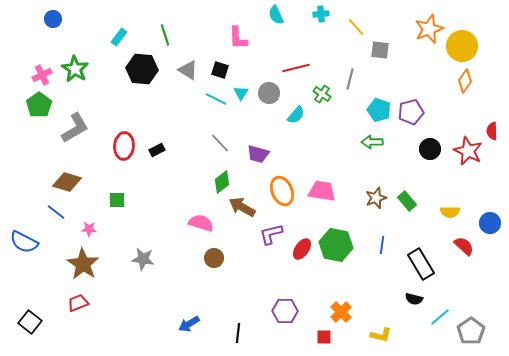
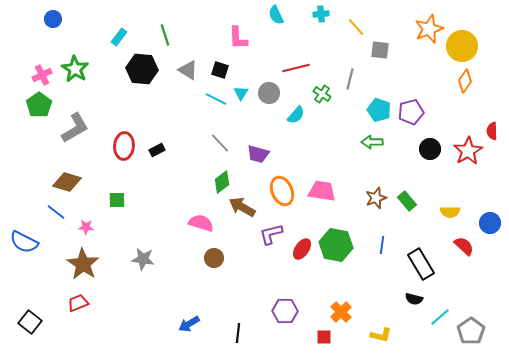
red star at (468, 151): rotated 16 degrees clockwise
pink star at (89, 229): moved 3 px left, 2 px up
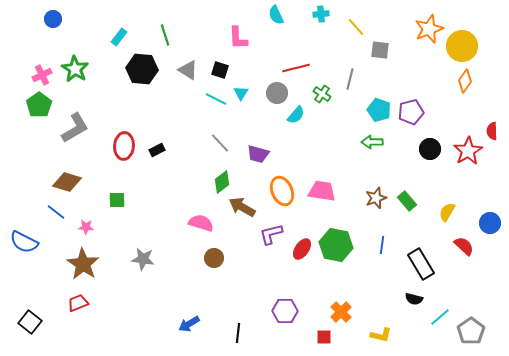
gray circle at (269, 93): moved 8 px right
yellow semicircle at (450, 212): moved 3 px left; rotated 120 degrees clockwise
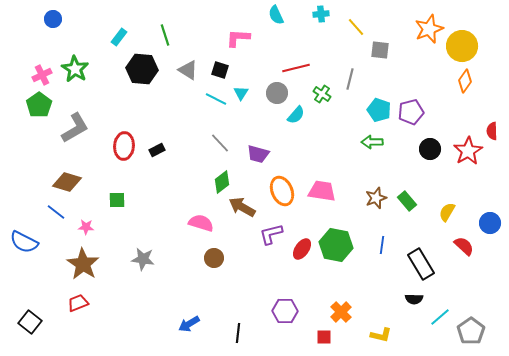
pink L-shape at (238, 38): rotated 95 degrees clockwise
black semicircle at (414, 299): rotated 12 degrees counterclockwise
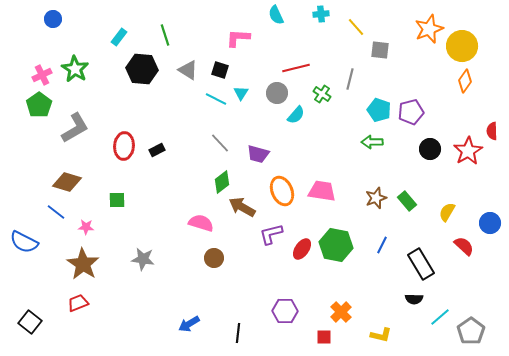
blue line at (382, 245): rotated 18 degrees clockwise
